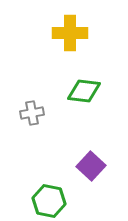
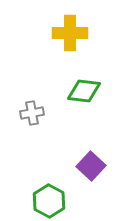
green hexagon: rotated 16 degrees clockwise
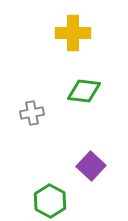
yellow cross: moved 3 px right
green hexagon: moved 1 px right
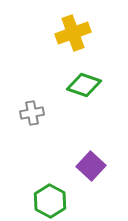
yellow cross: rotated 20 degrees counterclockwise
green diamond: moved 6 px up; rotated 12 degrees clockwise
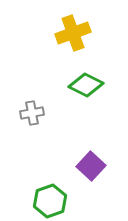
green diamond: moved 2 px right; rotated 8 degrees clockwise
green hexagon: rotated 12 degrees clockwise
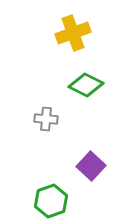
gray cross: moved 14 px right, 6 px down; rotated 15 degrees clockwise
green hexagon: moved 1 px right
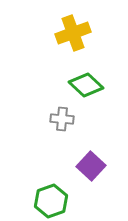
green diamond: rotated 16 degrees clockwise
gray cross: moved 16 px right
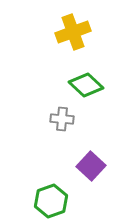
yellow cross: moved 1 px up
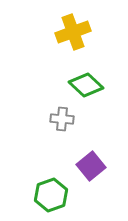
purple square: rotated 8 degrees clockwise
green hexagon: moved 6 px up
